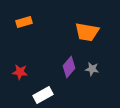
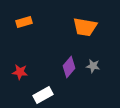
orange trapezoid: moved 2 px left, 5 px up
gray star: moved 1 px right, 3 px up
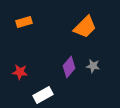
orange trapezoid: rotated 55 degrees counterclockwise
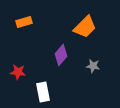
purple diamond: moved 8 px left, 12 px up
red star: moved 2 px left
white rectangle: moved 3 px up; rotated 72 degrees counterclockwise
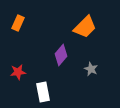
orange rectangle: moved 6 px left, 1 px down; rotated 49 degrees counterclockwise
gray star: moved 2 px left, 3 px down; rotated 16 degrees clockwise
red star: rotated 14 degrees counterclockwise
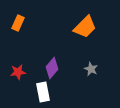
purple diamond: moved 9 px left, 13 px down
